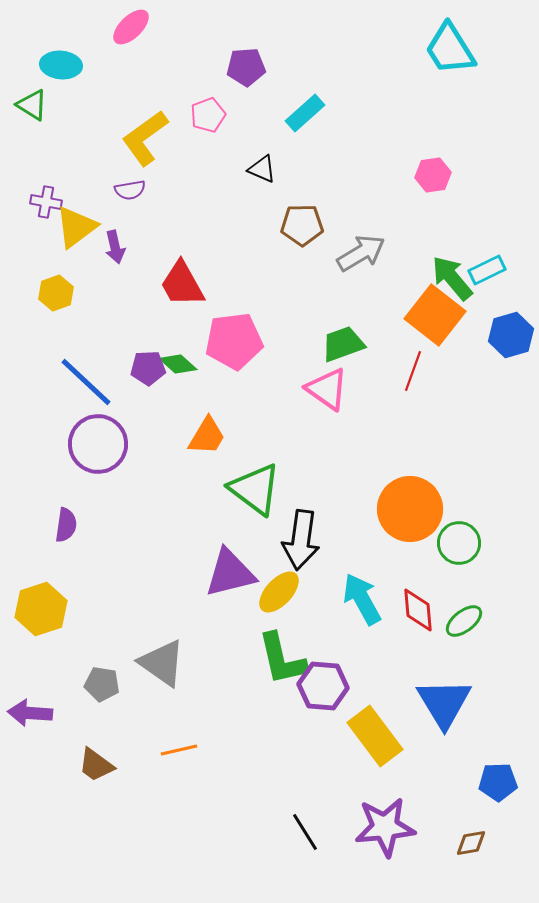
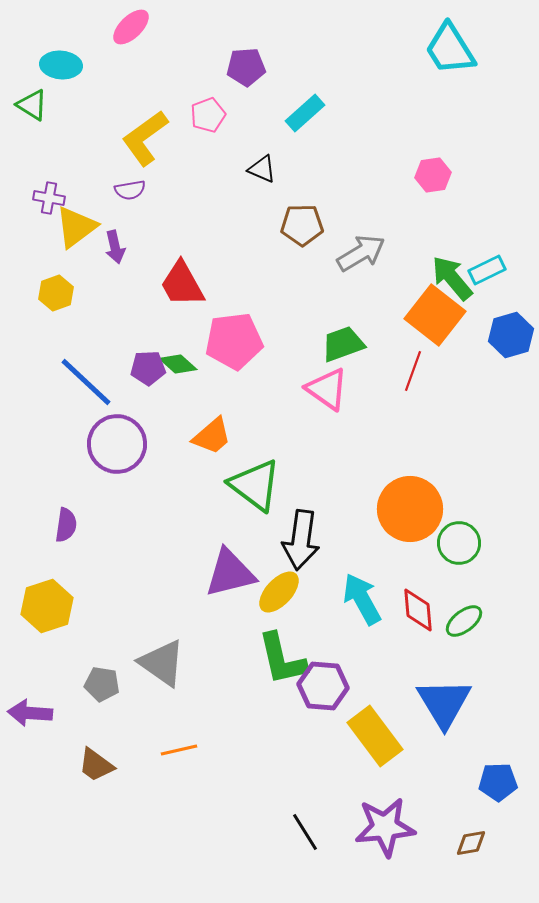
purple cross at (46, 202): moved 3 px right, 4 px up
orange trapezoid at (207, 436): moved 5 px right; rotated 18 degrees clockwise
purple circle at (98, 444): moved 19 px right
green triangle at (255, 489): moved 4 px up
yellow hexagon at (41, 609): moved 6 px right, 3 px up
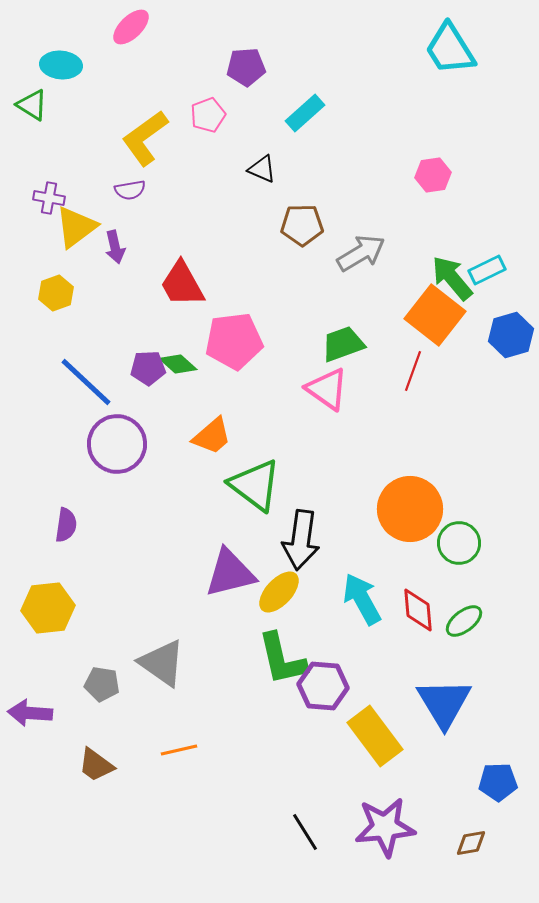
yellow hexagon at (47, 606): moved 1 px right, 2 px down; rotated 12 degrees clockwise
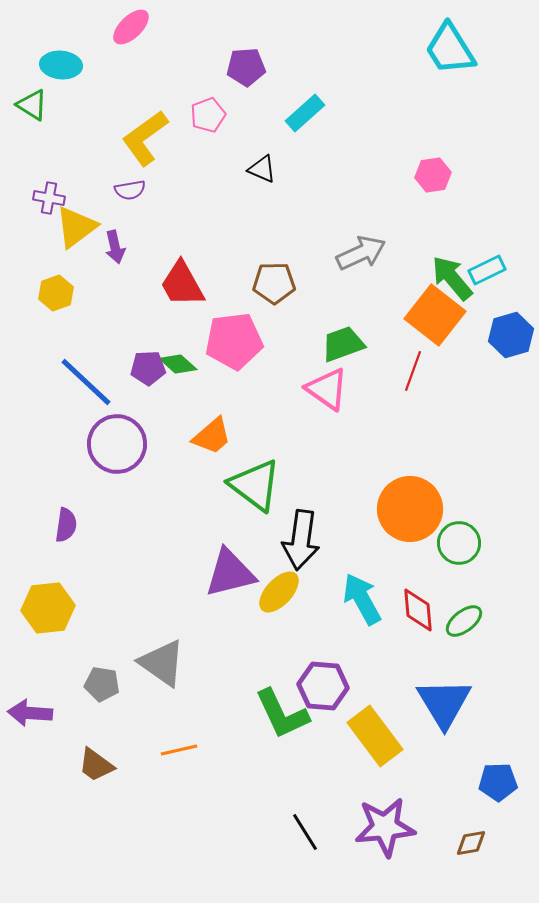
brown pentagon at (302, 225): moved 28 px left, 58 px down
gray arrow at (361, 253): rotated 6 degrees clockwise
green L-shape at (282, 659): moved 55 px down; rotated 12 degrees counterclockwise
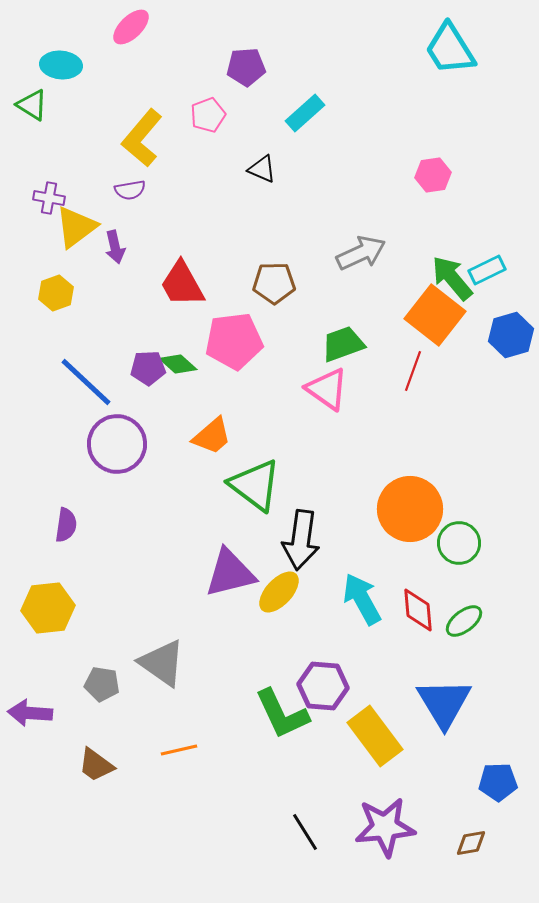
yellow L-shape at (145, 138): moved 3 px left; rotated 14 degrees counterclockwise
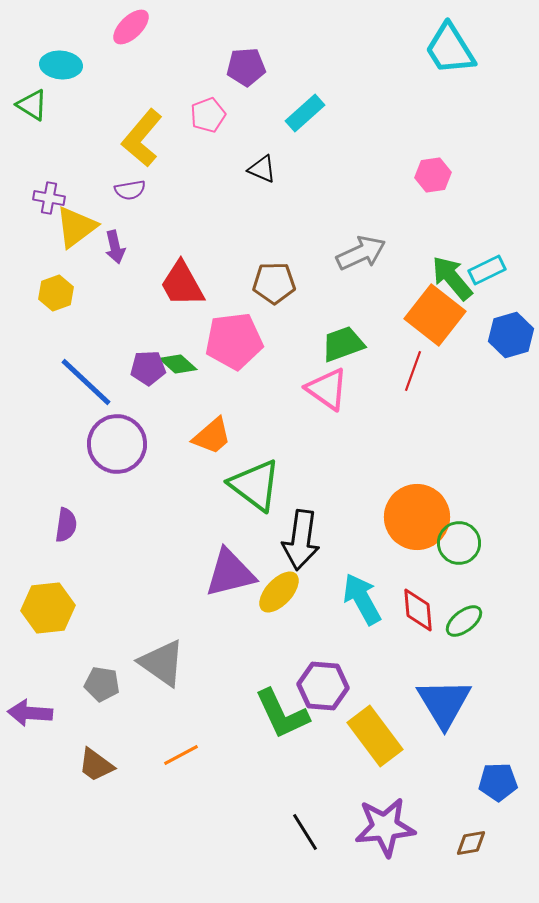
orange circle at (410, 509): moved 7 px right, 8 px down
orange line at (179, 750): moved 2 px right, 5 px down; rotated 15 degrees counterclockwise
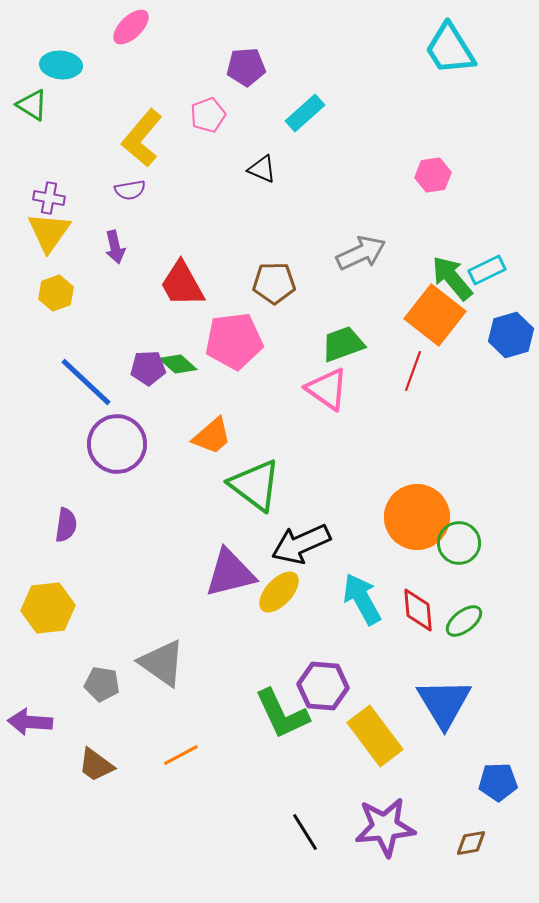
yellow triangle at (76, 227): moved 27 px left, 5 px down; rotated 18 degrees counterclockwise
black arrow at (301, 540): moved 4 px down; rotated 58 degrees clockwise
purple arrow at (30, 713): moved 9 px down
